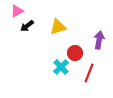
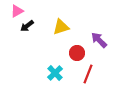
yellow triangle: moved 3 px right
purple arrow: rotated 54 degrees counterclockwise
red circle: moved 2 px right
cyan cross: moved 6 px left, 6 px down
red line: moved 1 px left, 1 px down
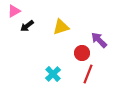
pink triangle: moved 3 px left
red circle: moved 5 px right
cyan cross: moved 2 px left, 1 px down
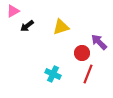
pink triangle: moved 1 px left
purple arrow: moved 2 px down
cyan cross: rotated 21 degrees counterclockwise
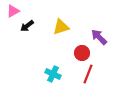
purple arrow: moved 5 px up
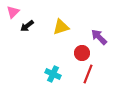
pink triangle: moved 1 px down; rotated 16 degrees counterclockwise
